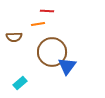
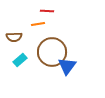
cyan rectangle: moved 23 px up
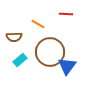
red line: moved 19 px right, 3 px down
orange line: rotated 40 degrees clockwise
brown circle: moved 2 px left
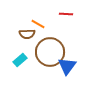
brown semicircle: moved 13 px right, 3 px up
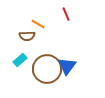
red line: rotated 64 degrees clockwise
brown semicircle: moved 2 px down
brown circle: moved 3 px left, 17 px down
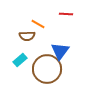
red line: rotated 64 degrees counterclockwise
blue triangle: moved 7 px left, 15 px up
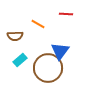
brown semicircle: moved 12 px left
brown circle: moved 1 px right, 1 px up
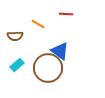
blue triangle: rotated 30 degrees counterclockwise
cyan rectangle: moved 3 px left, 5 px down
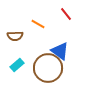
red line: rotated 48 degrees clockwise
